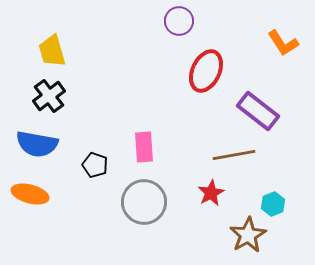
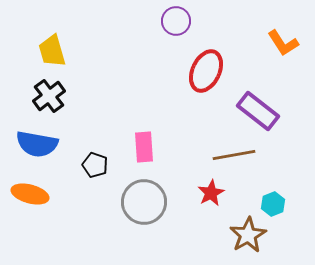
purple circle: moved 3 px left
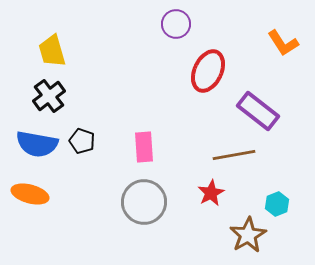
purple circle: moved 3 px down
red ellipse: moved 2 px right
black pentagon: moved 13 px left, 24 px up
cyan hexagon: moved 4 px right
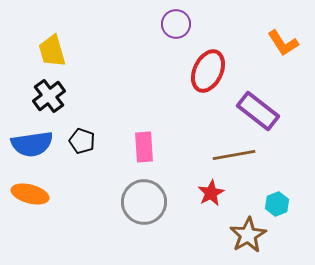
blue semicircle: moved 5 px left; rotated 18 degrees counterclockwise
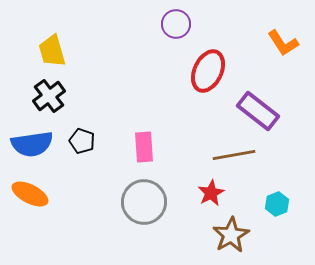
orange ellipse: rotated 12 degrees clockwise
brown star: moved 17 px left
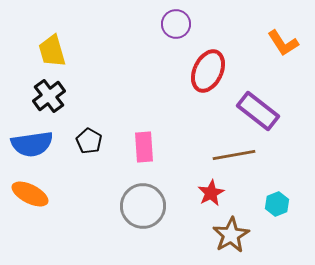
black pentagon: moved 7 px right; rotated 10 degrees clockwise
gray circle: moved 1 px left, 4 px down
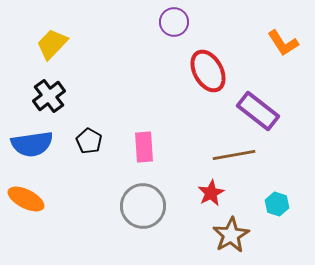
purple circle: moved 2 px left, 2 px up
yellow trapezoid: moved 7 px up; rotated 60 degrees clockwise
red ellipse: rotated 54 degrees counterclockwise
orange ellipse: moved 4 px left, 5 px down
cyan hexagon: rotated 20 degrees counterclockwise
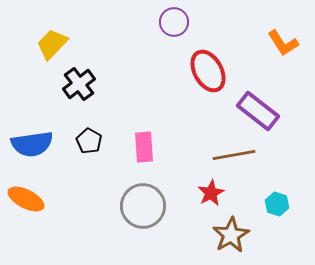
black cross: moved 30 px right, 12 px up
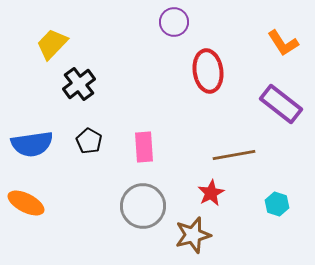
red ellipse: rotated 21 degrees clockwise
purple rectangle: moved 23 px right, 7 px up
orange ellipse: moved 4 px down
brown star: moved 38 px left; rotated 15 degrees clockwise
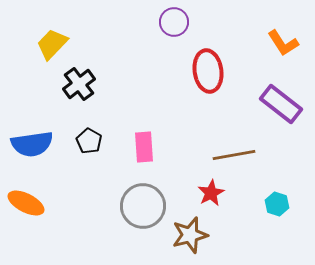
brown star: moved 3 px left
